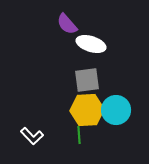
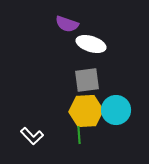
purple semicircle: rotated 30 degrees counterclockwise
yellow hexagon: moved 1 px left, 1 px down
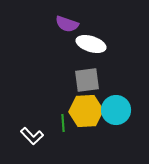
green line: moved 16 px left, 12 px up
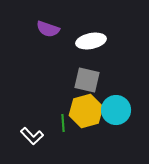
purple semicircle: moved 19 px left, 5 px down
white ellipse: moved 3 px up; rotated 28 degrees counterclockwise
gray square: rotated 20 degrees clockwise
yellow hexagon: rotated 12 degrees counterclockwise
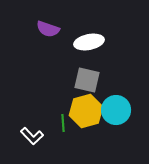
white ellipse: moved 2 px left, 1 px down
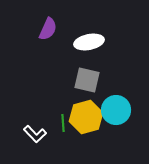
purple semicircle: rotated 85 degrees counterclockwise
yellow hexagon: moved 6 px down
white L-shape: moved 3 px right, 2 px up
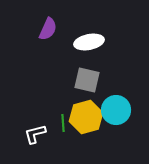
white L-shape: rotated 120 degrees clockwise
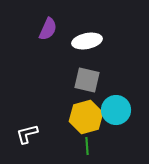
white ellipse: moved 2 px left, 1 px up
green line: moved 24 px right, 23 px down
white L-shape: moved 8 px left
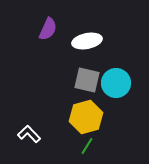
cyan circle: moved 27 px up
white L-shape: moved 2 px right; rotated 60 degrees clockwise
green line: rotated 36 degrees clockwise
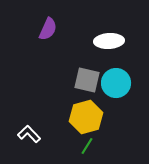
white ellipse: moved 22 px right; rotated 8 degrees clockwise
